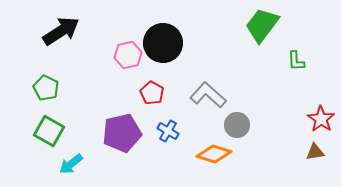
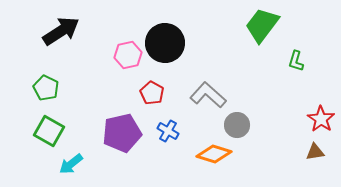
black circle: moved 2 px right
green L-shape: rotated 20 degrees clockwise
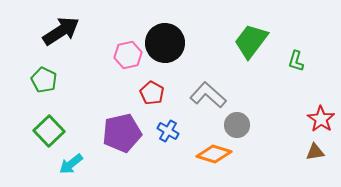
green trapezoid: moved 11 px left, 16 px down
green pentagon: moved 2 px left, 8 px up
green square: rotated 16 degrees clockwise
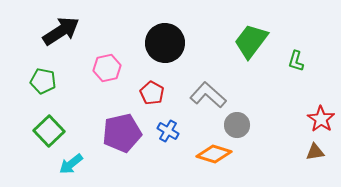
pink hexagon: moved 21 px left, 13 px down
green pentagon: moved 1 px left, 1 px down; rotated 15 degrees counterclockwise
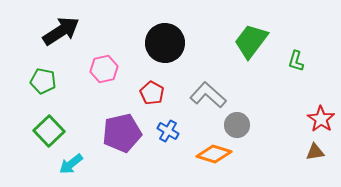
pink hexagon: moved 3 px left, 1 px down
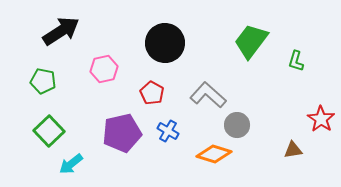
brown triangle: moved 22 px left, 2 px up
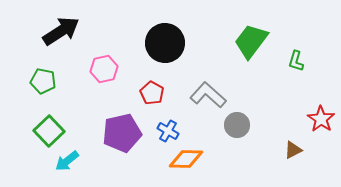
brown triangle: rotated 18 degrees counterclockwise
orange diamond: moved 28 px left, 5 px down; rotated 16 degrees counterclockwise
cyan arrow: moved 4 px left, 3 px up
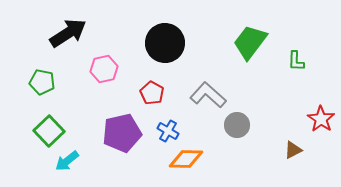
black arrow: moved 7 px right, 2 px down
green trapezoid: moved 1 px left, 1 px down
green L-shape: rotated 15 degrees counterclockwise
green pentagon: moved 1 px left, 1 px down
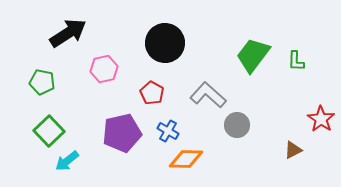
green trapezoid: moved 3 px right, 13 px down
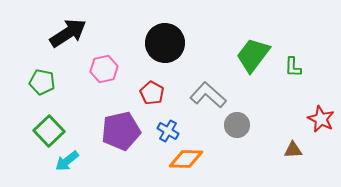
green L-shape: moved 3 px left, 6 px down
red star: rotated 8 degrees counterclockwise
purple pentagon: moved 1 px left, 2 px up
brown triangle: rotated 24 degrees clockwise
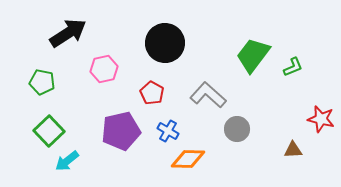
green L-shape: rotated 115 degrees counterclockwise
red star: rotated 12 degrees counterclockwise
gray circle: moved 4 px down
orange diamond: moved 2 px right
